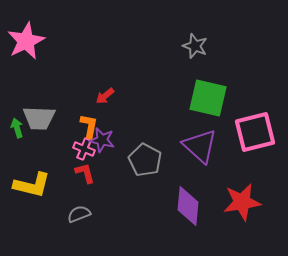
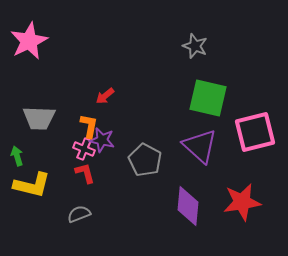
pink star: moved 3 px right
green arrow: moved 28 px down
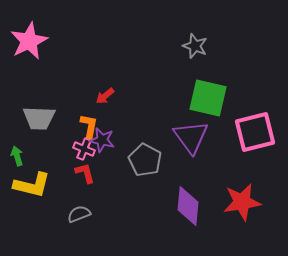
purple triangle: moved 9 px left, 9 px up; rotated 12 degrees clockwise
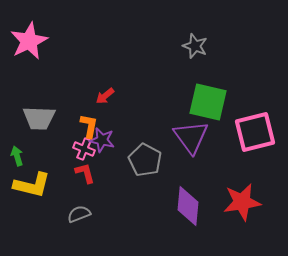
green square: moved 4 px down
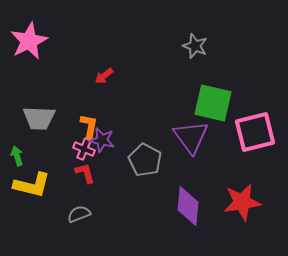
red arrow: moved 1 px left, 20 px up
green square: moved 5 px right, 1 px down
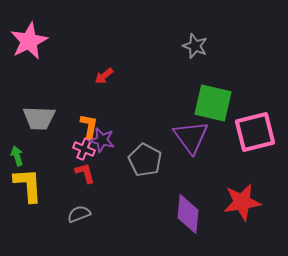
yellow L-shape: moved 4 px left; rotated 108 degrees counterclockwise
purple diamond: moved 8 px down
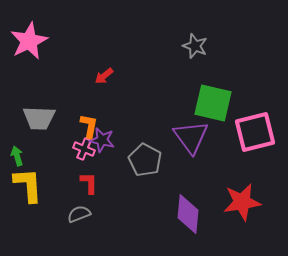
red L-shape: moved 4 px right, 10 px down; rotated 15 degrees clockwise
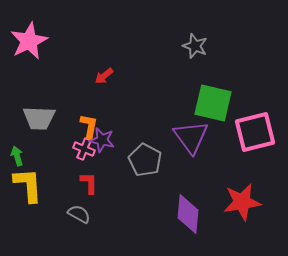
gray semicircle: rotated 50 degrees clockwise
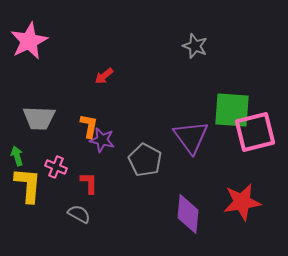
green square: moved 19 px right, 7 px down; rotated 9 degrees counterclockwise
pink cross: moved 28 px left, 18 px down
yellow L-shape: rotated 9 degrees clockwise
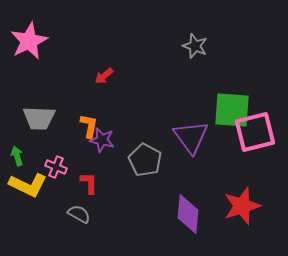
yellow L-shape: rotated 111 degrees clockwise
red star: moved 4 px down; rotated 9 degrees counterclockwise
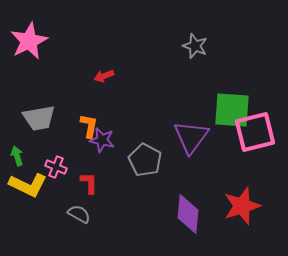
red arrow: rotated 18 degrees clockwise
gray trapezoid: rotated 12 degrees counterclockwise
purple triangle: rotated 12 degrees clockwise
